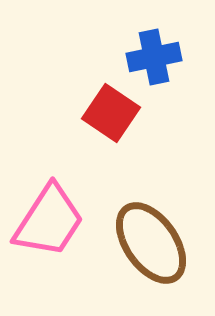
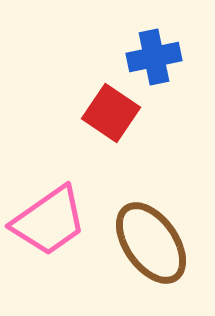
pink trapezoid: rotated 22 degrees clockwise
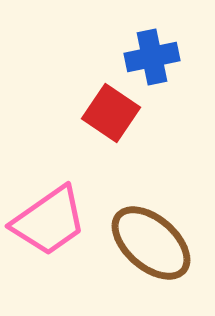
blue cross: moved 2 px left
brown ellipse: rotated 14 degrees counterclockwise
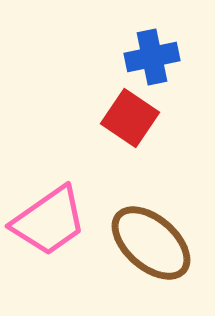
red square: moved 19 px right, 5 px down
